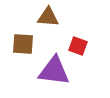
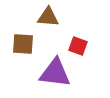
purple triangle: moved 1 px right, 2 px down
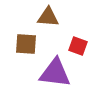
brown square: moved 3 px right
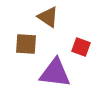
brown triangle: rotated 30 degrees clockwise
red square: moved 3 px right, 1 px down
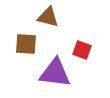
brown triangle: rotated 20 degrees counterclockwise
red square: moved 1 px right, 3 px down
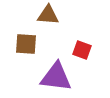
brown triangle: moved 2 px up; rotated 10 degrees counterclockwise
purple triangle: moved 1 px right, 4 px down
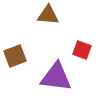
brown square: moved 11 px left, 12 px down; rotated 25 degrees counterclockwise
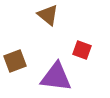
brown triangle: rotated 35 degrees clockwise
brown square: moved 5 px down
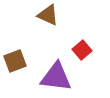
brown triangle: rotated 15 degrees counterclockwise
red square: rotated 30 degrees clockwise
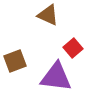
red square: moved 9 px left, 2 px up
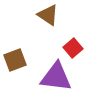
brown triangle: rotated 10 degrees clockwise
brown square: moved 1 px up
